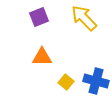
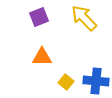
blue cross: rotated 10 degrees counterclockwise
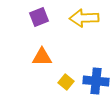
yellow arrow: rotated 48 degrees counterclockwise
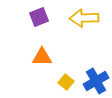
blue cross: rotated 35 degrees counterclockwise
